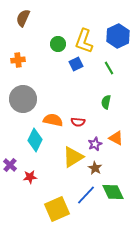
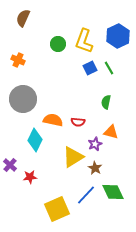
orange cross: rotated 32 degrees clockwise
blue square: moved 14 px right, 4 px down
orange triangle: moved 5 px left, 6 px up; rotated 14 degrees counterclockwise
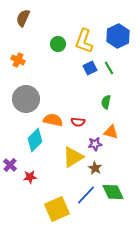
gray circle: moved 3 px right
cyan diamond: rotated 20 degrees clockwise
purple star: rotated 16 degrees clockwise
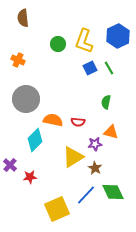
brown semicircle: rotated 30 degrees counterclockwise
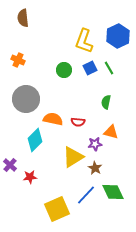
green circle: moved 6 px right, 26 px down
orange semicircle: moved 1 px up
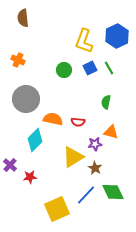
blue hexagon: moved 1 px left
